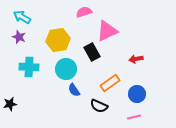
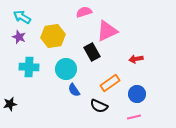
yellow hexagon: moved 5 px left, 4 px up
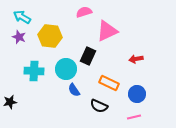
yellow hexagon: moved 3 px left; rotated 15 degrees clockwise
black rectangle: moved 4 px left, 4 px down; rotated 54 degrees clockwise
cyan cross: moved 5 px right, 4 px down
orange rectangle: moved 1 px left; rotated 60 degrees clockwise
black star: moved 2 px up
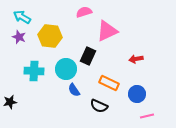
pink line: moved 13 px right, 1 px up
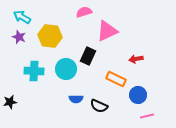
orange rectangle: moved 7 px right, 4 px up
blue semicircle: moved 2 px right, 9 px down; rotated 56 degrees counterclockwise
blue circle: moved 1 px right, 1 px down
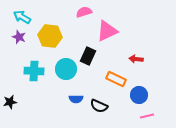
red arrow: rotated 16 degrees clockwise
blue circle: moved 1 px right
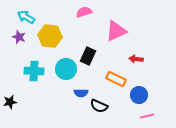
cyan arrow: moved 4 px right
pink triangle: moved 9 px right
blue semicircle: moved 5 px right, 6 px up
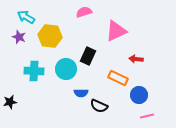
orange rectangle: moved 2 px right, 1 px up
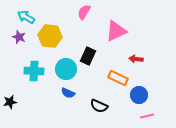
pink semicircle: rotated 42 degrees counterclockwise
blue semicircle: moved 13 px left; rotated 24 degrees clockwise
